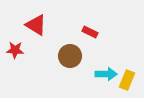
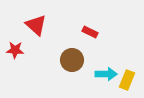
red triangle: rotated 10 degrees clockwise
brown circle: moved 2 px right, 4 px down
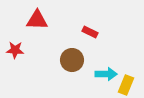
red triangle: moved 1 px right, 5 px up; rotated 40 degrees counterclockwise
yellow rectangle: moved 1 px left, 5 px down
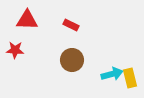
red triangle: moved 10 px left
red rectangle: moved 19 px left, 7 px up
cyan arrow: moved 6 px right; rotated 15 degrees counterclockwise
yellow rectangle: moved 4 px right, 7 px up; rotated 36 degrees counterclockwise
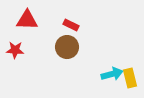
brown circle: moved 5 px left, 13 px up
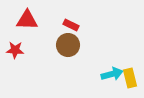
brown circle: moved 1 px right, 2 px up
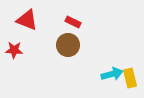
red triangle: rotated 20 degrees clockwise
red rectangle: moved 2 px right, 3 px up
red star: moved 1 px left
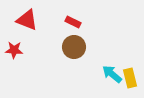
brown circle: moved 6 px right, 2 px down
cyan arrow: rotated 125 degrees counterclockwise
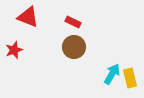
red triangle: moved 1 px right, 3 px up
red star: rotated 24 degrees counterclockwise
cyan arrow: rotated 80 degrees clockwise
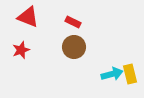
red star: moved 7 px right
cyan arrow: rotated 45 degrees clockwise
yellow rectangle: moved 4 px up
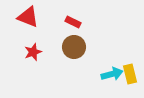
red star: moved 12 px right, 2 px down
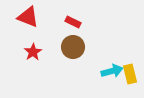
brown circle: moved 1 px left
red star: rotated 12 degrees counterclockwise
cyan arrow: moved 3 px up
